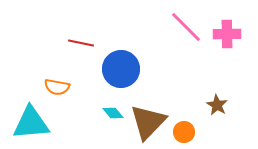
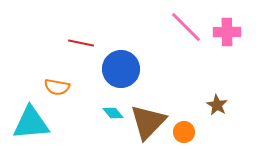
pink cross: moved 2 px up
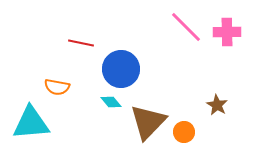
cyan diamond: moved 2 px left, 11 px up
